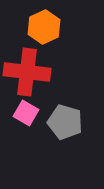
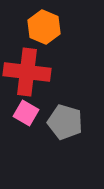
orange hexagon: rotated 12 degrees counterclockwise
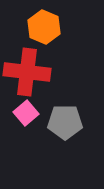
pink square: rotated 20 degrees clockwise
gray pentagon: rotated 16 degrees counterclockwise
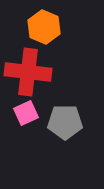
red cross: moved 1 px right
pink square: rotated 15 degrees clockwise
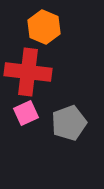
gray pentagon: moved 4 px right, 1 px down; rotated 20 degrees counterclockwise
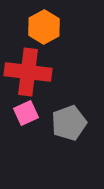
orange hexagon: rotated 8 degrees clockwise
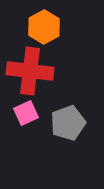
red cross: moved 2 px right, 1 px up
gray pentagon: moved 1 px left
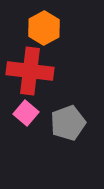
orange hexagon: moved 1 px down
pink square: rotated 25 degrees counterclockwise
